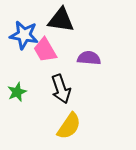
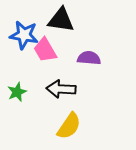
black arrow: rotated 112 degrees clockwise
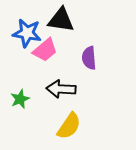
blue star: moved 3 px right, 2 px up
pink trapezoid: rotated 100 degrees counterclockwise
purple semicircle: rotated 100 degrees counterclockwise
green star: moved 3 px right, 7 px down
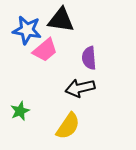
blue star: moved 3 px up
black arrow: moved 19 px right, 1 px up; rotated 16 degrees counterclockwise
green star: moved 12 px down
yellow semicircle: moved 1 px left
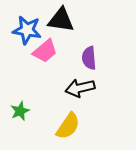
pink trapezoid: moved 1 px down
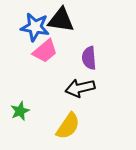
blue star: moved 8 px right, 3 px up
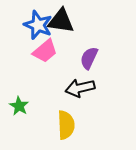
black triangle: moved 1 px down
blue star: moved 3 px right, 2 px up; rotated 12 degrees clockwise
purple semicircle: rotated 30 degrees clockwise
green star: moved 1 px left, 5 px up; rotated 18 degrees counterclockwise
yellow semicircle: moved 2 px left, 1 px up; rotated 36 degrees counterclockwise
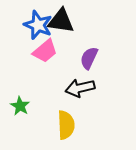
green star: moved 1 px right
